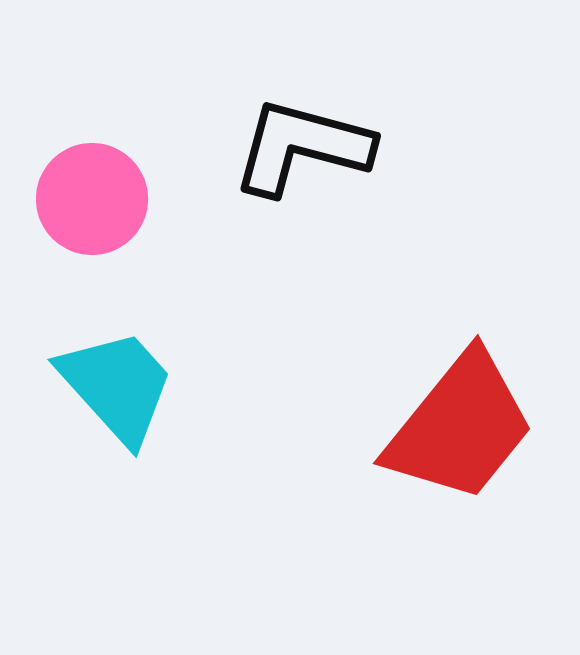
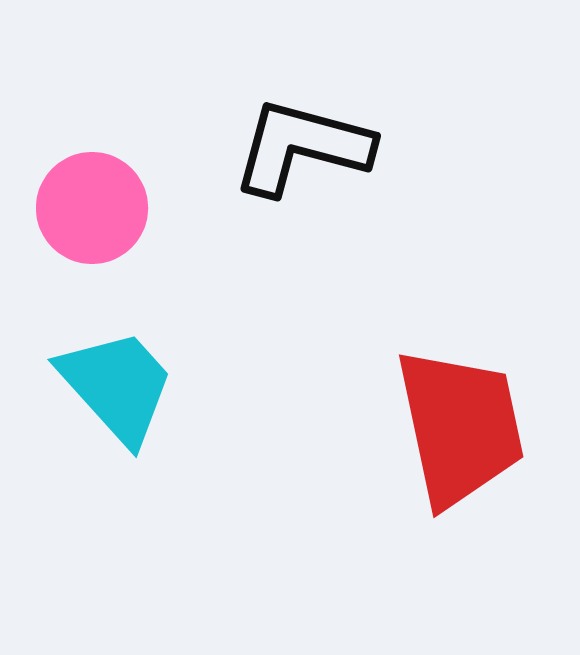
pink circle: moved 9 px down
red trapezoid: rotated 51 degrees counterclockwise
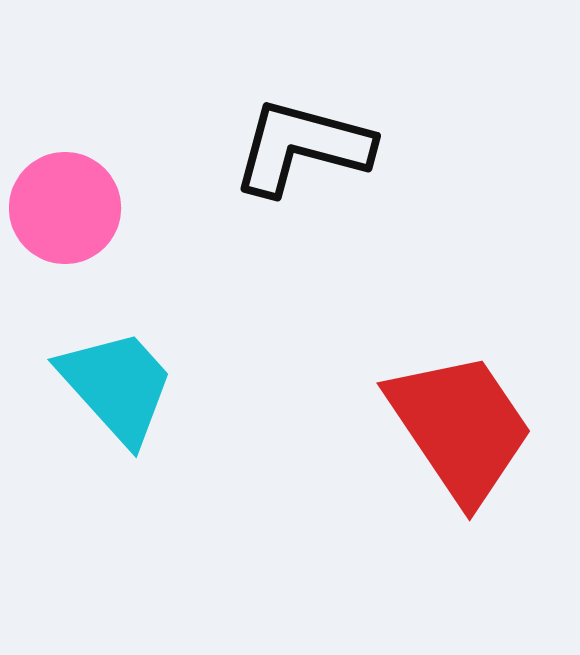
pink circle: moved 27 px left
red trapezoid: rotated 22 degrees counterclockwise
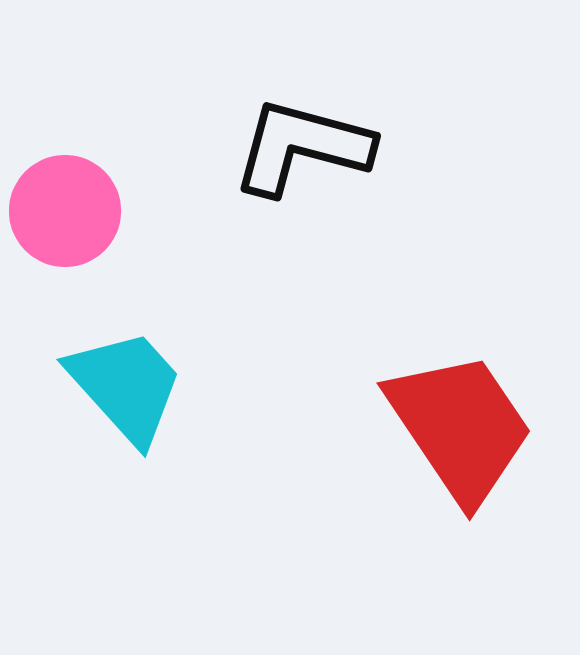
pink circle: moved 3 px down
cyan trapezoid: moved 9 px right
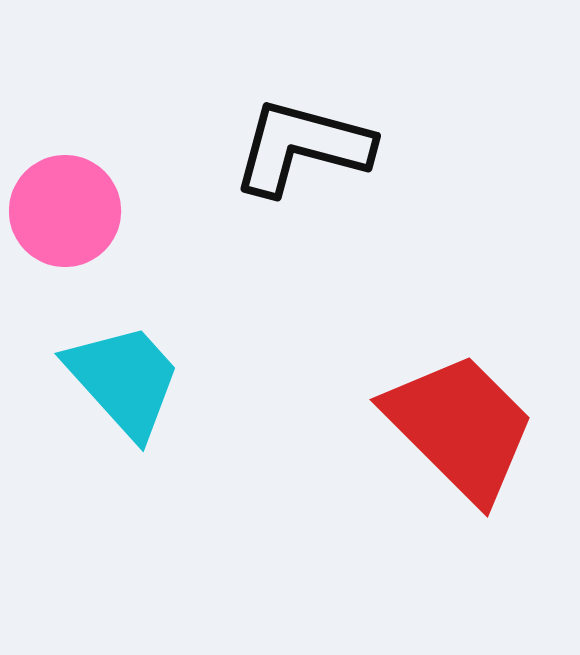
cyan trapezoid: moved 2 px left, 6 px up
red trapezoid: rotated 11 degrees counterclockwise
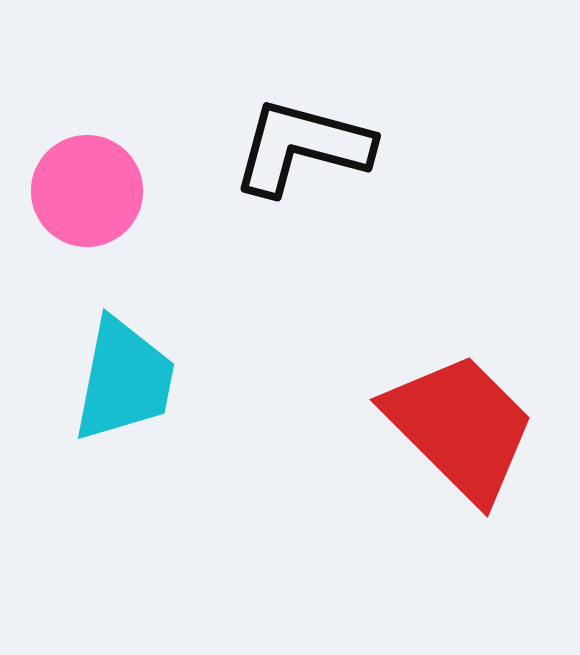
pink circle: moved 22 px right, 20 px up
cyan trapezoid: rotated 53 degrees clockwise
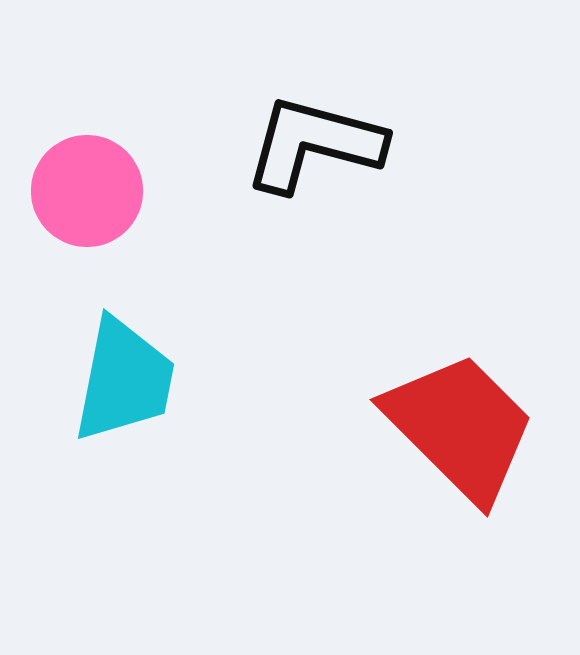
black L-shape: moved 12 px right, 3 px up
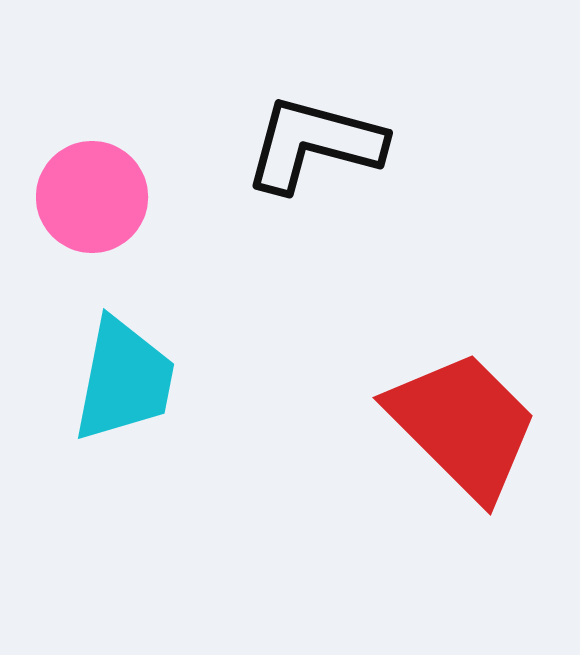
pink circle: moved 5 px right, 6 px down
red trapezoid: moved 3 px right, 2 px up
